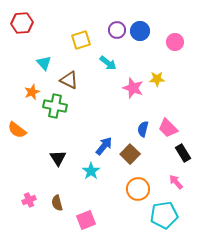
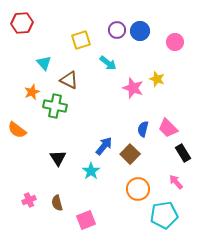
yellow star: rotated 21 degrees clockwise
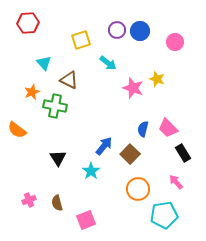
red hexagon: moved 6 px right
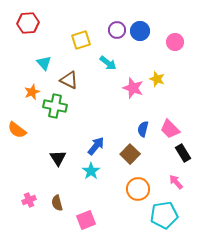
pink trapezoid: moved 2 px right, 1 px down
blue arrow: moved 8 px left
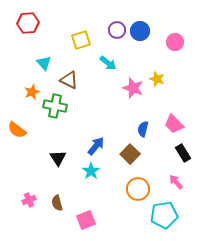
pink trapezoid: moved 4 px right, 5 px up
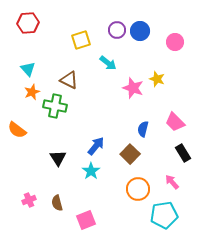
cyan triangle: moved 16 px left, 6 px down
pink trapezoid: moved 1 px right, 2 px up
pink arrow: moved 4 px left
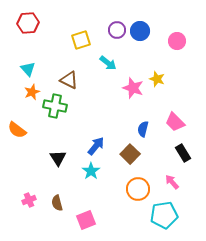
pink circle: moved 2 px right, 1 px up
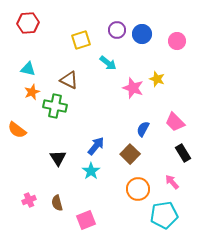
blue circle: moved 2 px right, 3 px down
cyan triangle: rotated 35 degrees counterclockwise
blue semicircle: rotated 14 degrees clockwise
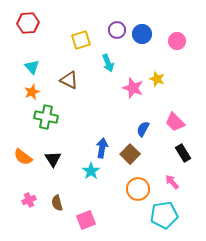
cyan arrow: rotated 30 degrees clockwise
cyan triangle: moved 4 px right, 2 px up; rotated 35 degrees clockwise
green cross: moved 9 px left, 11 px down
orange semicircle: moved 6 px right, 27 px down
blue arrow: moved 6 px right, 2 px down; rotated 30 degrees counterclockwise
black triangle: moved 5 px left, 1 px down
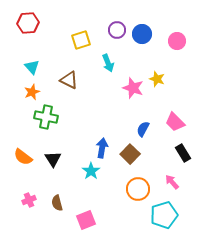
cyan pentagon: rotated 8 degrees counterclockwise
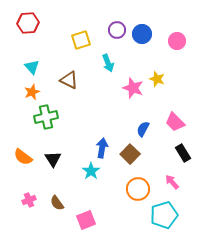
green cross: rotated 25 degrees counterclockwise
brown semicircle: rotated 21 degrees counterclockwise
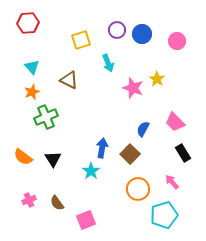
yellow star: rotated 14 degrees clockwise
green cross: rotated 10 degrees counterclockwise
